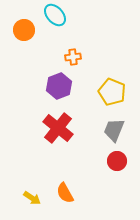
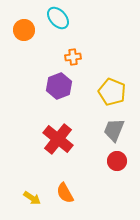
cyan ellipse: moved 3 px right, 3 px down
red cross: moved 11 px down
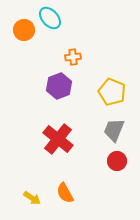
cyan ellipse: moved 8 px left
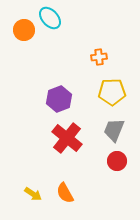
orange cross: moved 26 px right
purple hexagon: moved 13 px down
yellow pentagon: rotated 24 degrees counterclockwise
red cross: moved 9 px right, 1 px up
yellow arrow: moved 1 px right, 4 px up
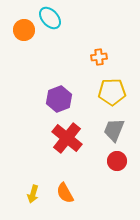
yellow arrow: rotated 72 degrees clockwise
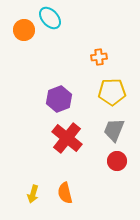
orange semicircle: rotated 15 degrees clockwise
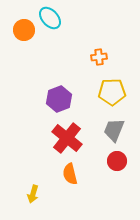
orange semicircle: moved 5 px right, 19 px up
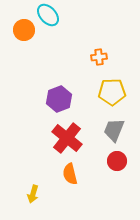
cyan ellipse: moved 2 px left, 3 px up
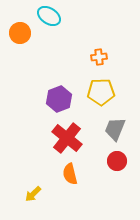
cyan ellipse: moved 1 px right, 1 px down; rotated 15 degrees counterclockwise
orange circle: moved 4 px left, 3 px down
yellow pentagon: moved 11 px left
gray trapezoid: moved 1 px right, 1 px up
yellow arrow: rotated 30 degrees clockwise
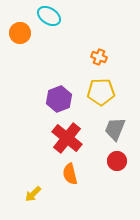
orange cross: rotated 28 degrees clockwise
